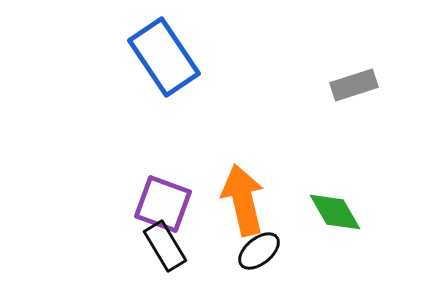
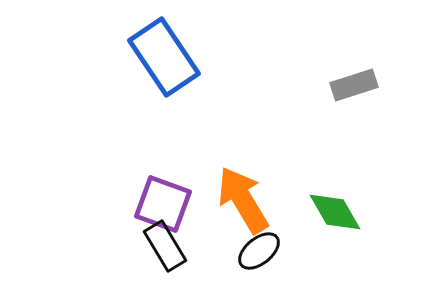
orange arrow: rotated 18 degrees counterclockwise
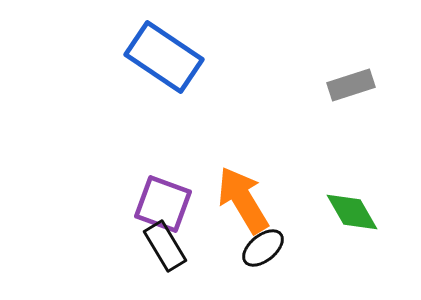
blue rectangle: rotated 22 degrees counterclockwise
gray rectangle: moved 3 px left
green diamond: moved 17 px right
black ellipse: moved 4 px right, 3 px up
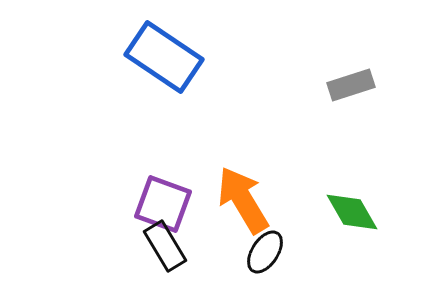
black ellipse: moved 2 px right, 4 px down; rotated 18 degrees counterclockwise
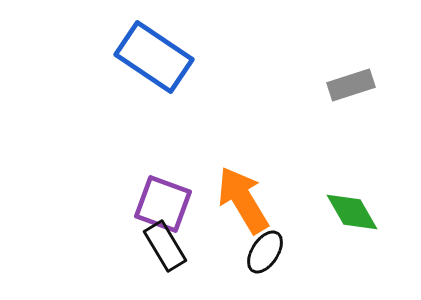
blue rectangle: moved 10 px left
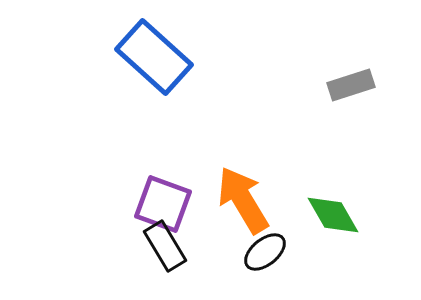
blue rectangle: rotated 8 degrees clockwise
green diamond: moved 19 px left, 3 px down
black ellipse: rotated 18 degrees clockwise
